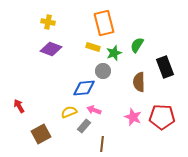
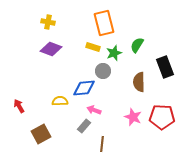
yellow semicircle: moved 9 px left, 11 px up; rotated 21 degrees clockwise
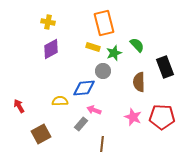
green semicircle: rotated 105 degrees clockwise
purple diamond: rotated 50 degrees counterclockwise
gray rectangle: moved 3 px left, 2 px up
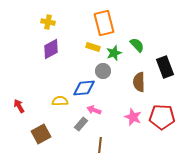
brown line: moved 2 px left, 1 px down
